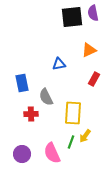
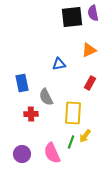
red rectangle: moved 4 px left, 4 px down
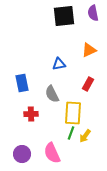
black square: moved 8 px left, 1 px up
red rectangle: moved 2 px left, 1 px down
gray semicircle: moved 6 px right, 3 px up
green line: moved 9 px up
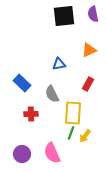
purple semicircle: moved 1 px down
blue rectangle: rotated 36 degrees counterclockwise
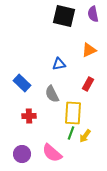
black square: rotated 20 degrees clockwise
red cross: moved 2 px left, 2 px down
pink semicircle: rotated 25 degrees counterclockwise
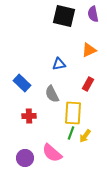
purple circle: moved 3 px right, 4 px down
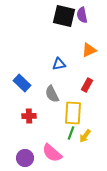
purple semicircle: moved 11 px left, 1 px down
red rectangle: moved 1 px left, 1 px down
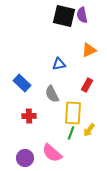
yellow arrow: moved 4 px right, 6 px up
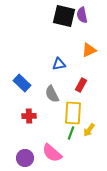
red rectangle: moved 6 px left
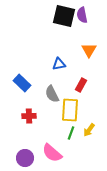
orange triangle: rotated 35 degrees counterclockwise
yellow rectangle: moved 3 px left, 3 px up
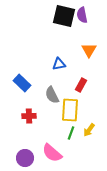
gray semicircle: moved 1 px down
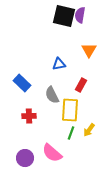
purple semicircle: moved 2 px left; rotated 21 degrees clockwise
